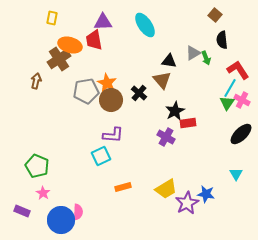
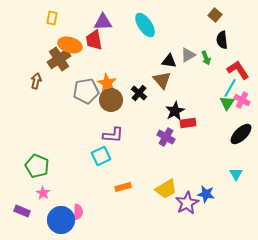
gray triangle: moved 5 px left, 2 px down
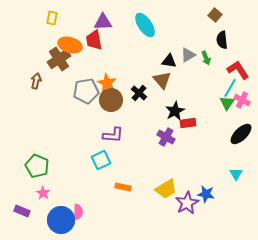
cyan square: moved 4 px down
orange rectangle: rotated 28 degrees clockwise
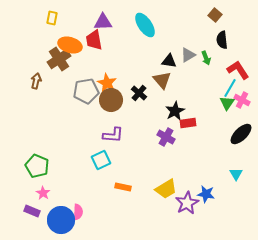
purple rectangle: moved 10 px right
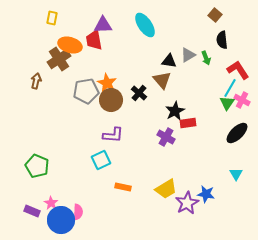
purple triangle: moved 3 px down
black ellipse: moved 4 px left, 1 px up
pink star: moved 8 px right, 10 px down
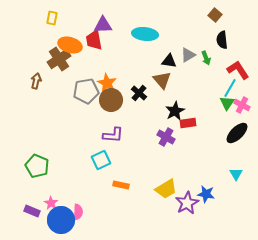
cyan ellipse: moved 9 px down; rotated 50 degrees counterclockwise
pink cross: moved 5 px down
orange rectangle: moved 2 px left, 2 px up
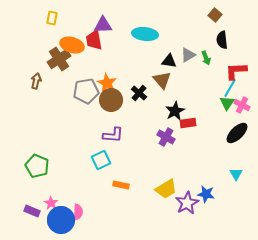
orange ellipse: moved 2 px right
red L-shape: moved 2 px left, 1 px down; rotated 60 degrees counterclockwise
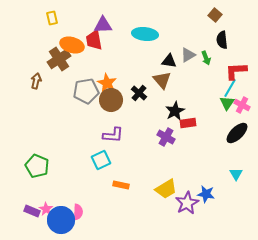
yellow rectangle: rotated 24 degrees counterclockwise
pink star: moved 5 px left, 6 px down
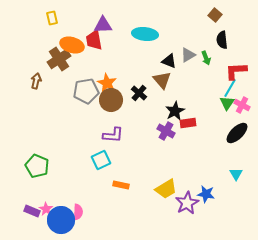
black triangle: rotated 14 degrees clockwise
purple cross: moved 6 px up
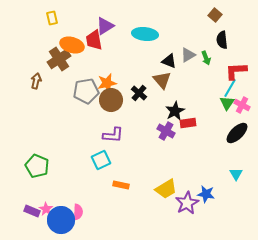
purple triangle: moved 2 px right, 1 px down; rotated 30 degrees counterclockwise
orange star: rotated 30 degrees clockwise
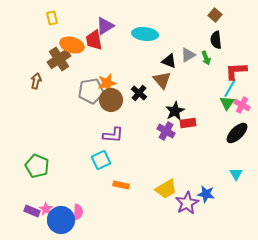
black semicircle: moved 6 px left
gray pentagon: moved 5 px right
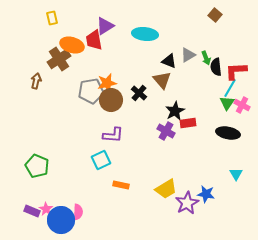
black semicircle: moved 27 px down
black ellipse: moved 9 px left; rotated 55 degrees clockwise
